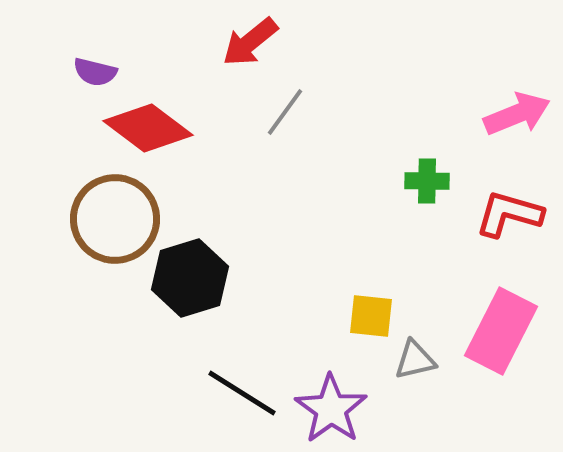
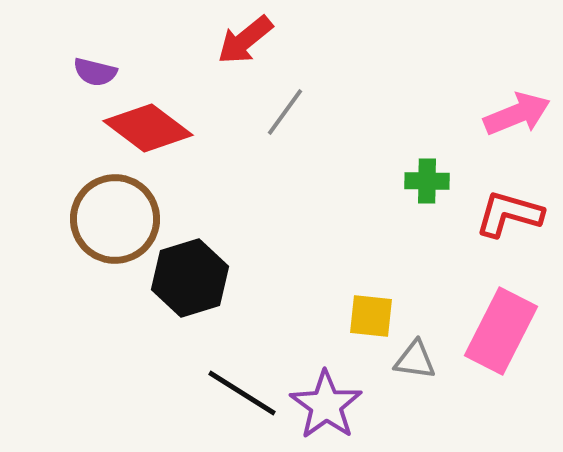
red arrow: moved 5 px left, 2 px up
gray triangle: rotated 21 degrees clockwise
purple star: moved 5 px left, 4 px up
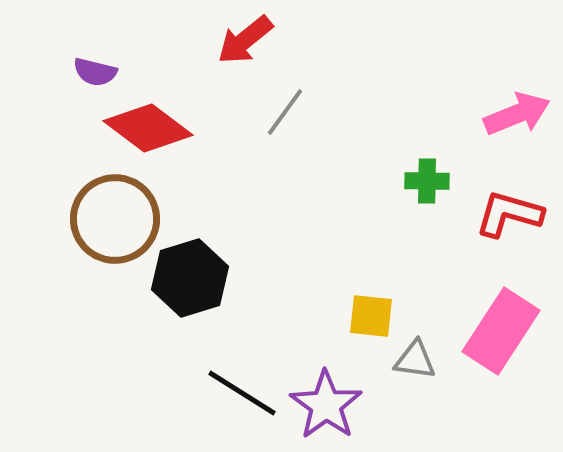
pink rectangle: rotated 6 degrees clockwise
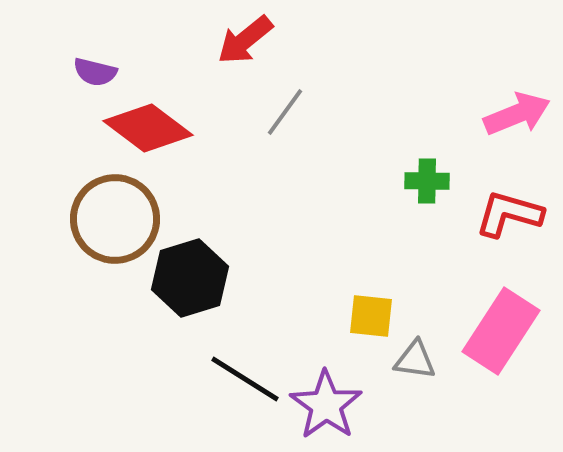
black line: moved 3 px right, 14 px up
